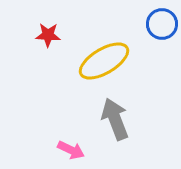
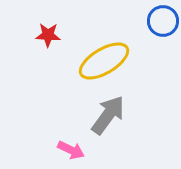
blue circle: moved 1 px right, 3 px up
gray arrow: moved 7 px left, 4 px up; rotated 57 degrees clockwise
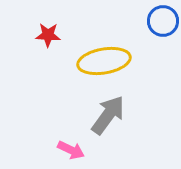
yellow ellipse: rotated 21 degrees clockwise
